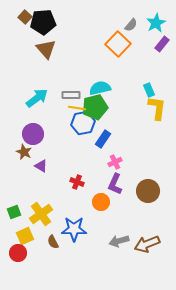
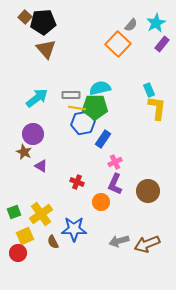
green pentagon: rotated 15 degrees clockwise
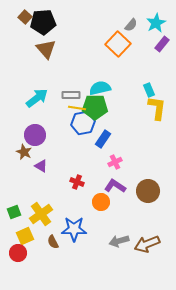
purple circle: moved 2 px right, 1 px down
purple L-shape: moved 2 px down; rotated 100 degrees clockwise
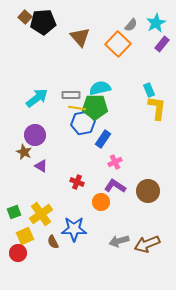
brown triangle: moved 34 px right, 12 px up
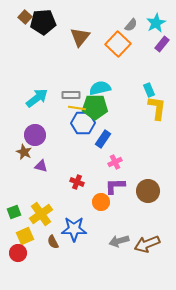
brown triangle: rotated 20 degrees clockwise
blue hexagon: rotated 10 degrees clockwise
purple triangle: rotated 16 degrees counterclockwise
purple L-shape: rotated 35 degrees counterclockwise
